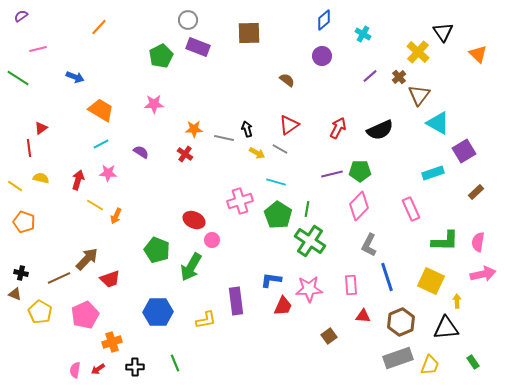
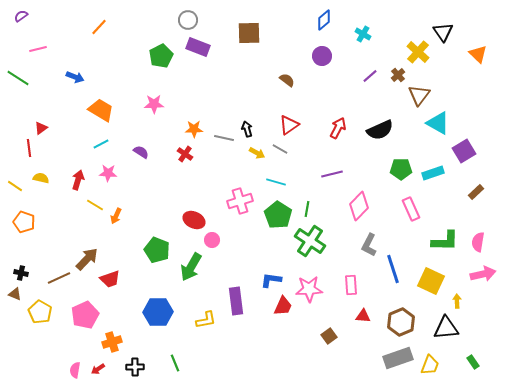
brown cross at (399, 77): moved 1 px left, 2 px up
green pentagon at (360, 171): moved 41 px right, 2 px up
blue line at (387, 277): moved 6 px right, 8 px up
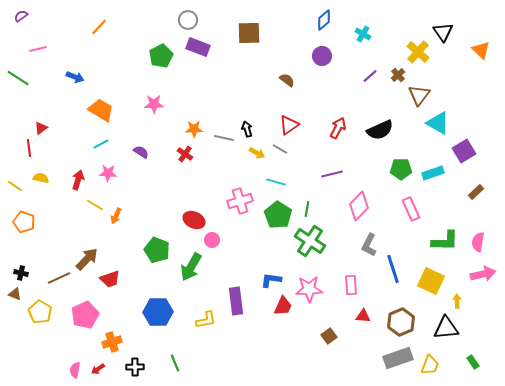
orange triangle at (478, 54): moved 3 px right, 4 px up
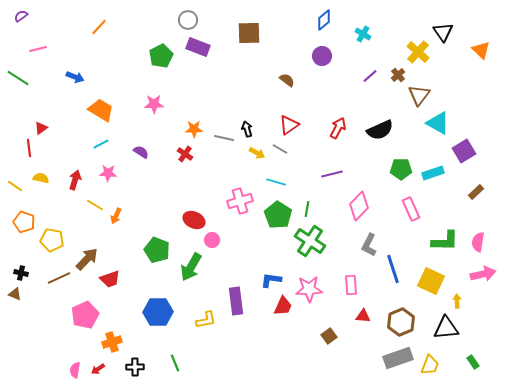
red arrow at (78, 180): moved 3 px left
yellow pentagon at (40, 312): moved 12 px right, 72 px up; rotated 20 degrees counterclockwise
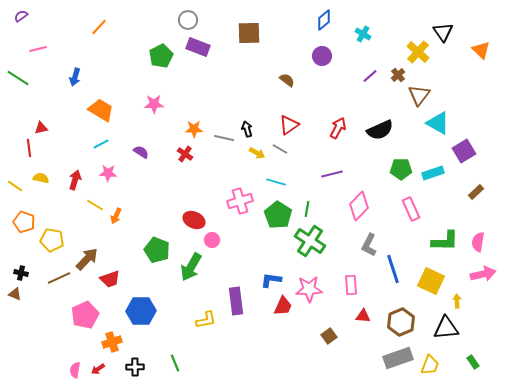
blue arrow at (75, 77): rotated 84 degrees clockwise
red triangle at (41, 128): rotated 24 degrees clockwise
blue hexagon at (158, 312): moved 17 px left, 1 px up
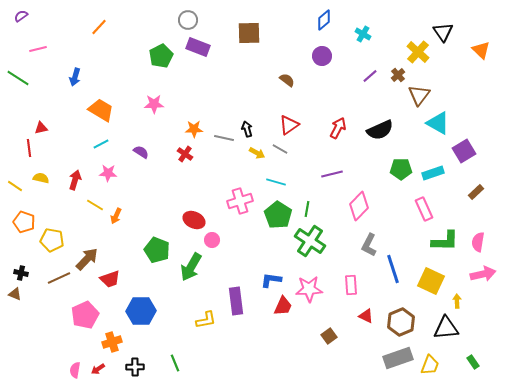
pink rectangle at (411, 209): moved 13 px right
red triangle at (363, 316): moved 3 px right; rotated 21 degrees clockwise
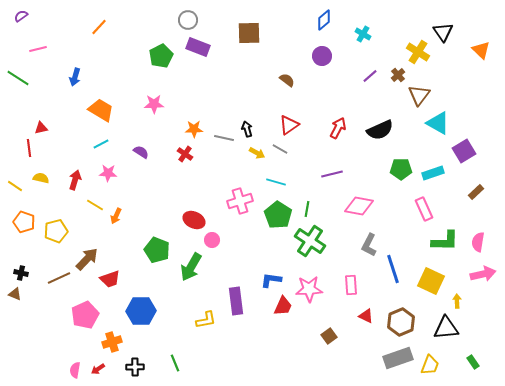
yellow cross at (418, 52): rotated 10 degrees counterclockwise
pink diamond at (359, 206): rotated 56 degrees clockwise
yellow pentagon at (52, 240): moved 4 px right, 9 px up; rotated 25 degrees counterclockwise
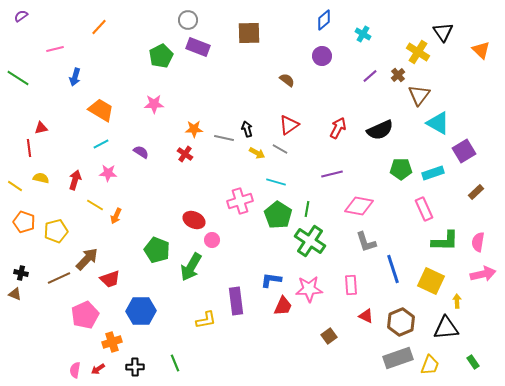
pink line at (38, 49): moved 17 px right
gray L-shape at (369, 245): moved 3 px left, 3 px up; rotated 45 degrees counterclockwise
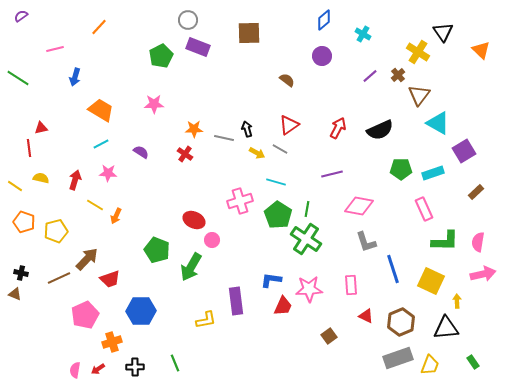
green cross at (310, 241): moved 4 px left, 2 px up
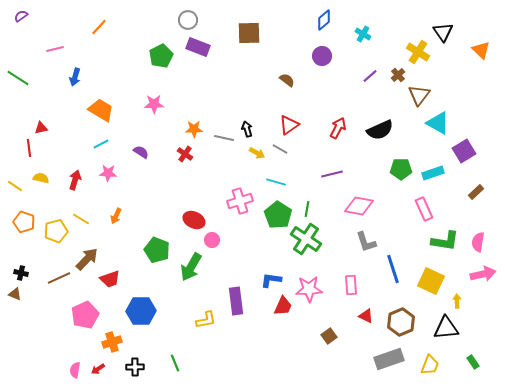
yellow line at (95, 205): moved 14 px left, 14 px down
green L-shape at (445, 241): rotated 8 degrees clockwise
gray rectangle at (398, 358): moved 9 px left, 1 px down
